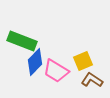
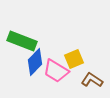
yellow square: moved 9 px left, 2 px up
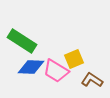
green rectangle: rotated 12 degrees clockwise
blue diamond: moved 4 px left, 5 px down; rotated 48 degrees clockwise
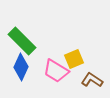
green rectangle: rotated 12 degrees clockwise
blue diamond: moved 10 px left; rotated 68 degrees counterclockwise
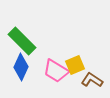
yellow square: moved 1 px right, 6 px down
